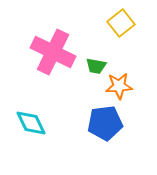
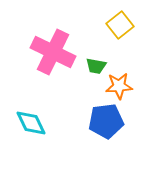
yellow square: moved 1 px left, 2 px down
blue pentagon: moved 1 px right, 2 px up
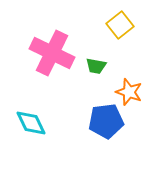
pink cross: moved 1 px left, 1 px down
orange star: moved 10 px right, 6 px down; rotated 24 degrees clockwise
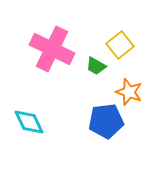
yellow square: moved 20 px down
pink cross: moved 4 px up
green trapezoid: rotated 20 degrees clockwise
cyan diamond: moved 2 px left, 1 px up
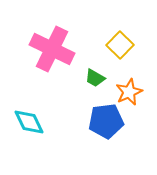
yellow square: rotated 8 degrees counterclockwise
green trapezoid: moved 1 px left, 12 px down
orange star: rotated 28 degrees clockwise
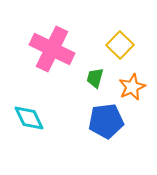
green trapezoid: rotated 75 degrees clockwise
orange star: moved 3 px right, 5 px up
cyan diamond: moved 4 px up
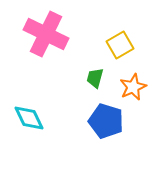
yellow square: rotated 16 degrees clockwise
pink cross: moved 6 px left, 15 px up
orange star: moved 1 px right
blue pentagon: rotated 24 degrees clockwise
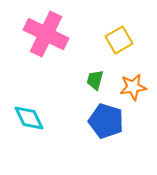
yellow square: moved 1 px left, 5 px up
green trapezoid: moved 2 px down
orange star: rotated 16 degrees clockwise
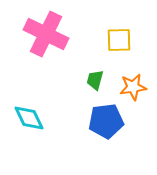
yellow square: rotated 28 degrees clockwise
blue pentagon: rotated 24 degrees counterclockwise
